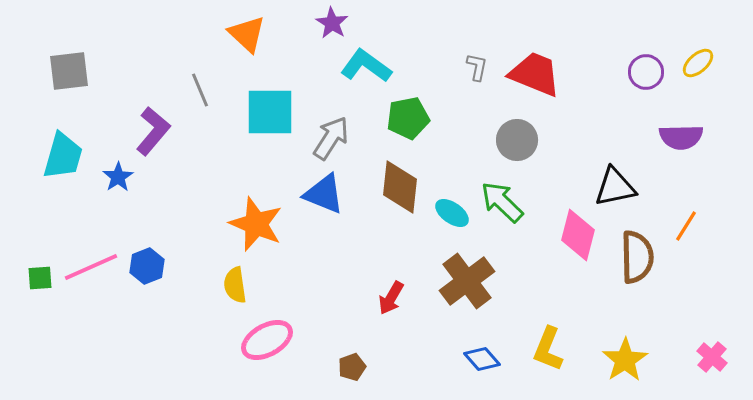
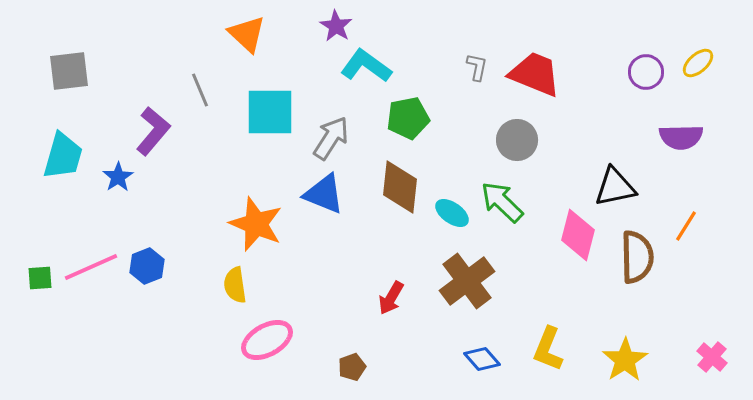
purple star: moved 4 px right, 3 px down
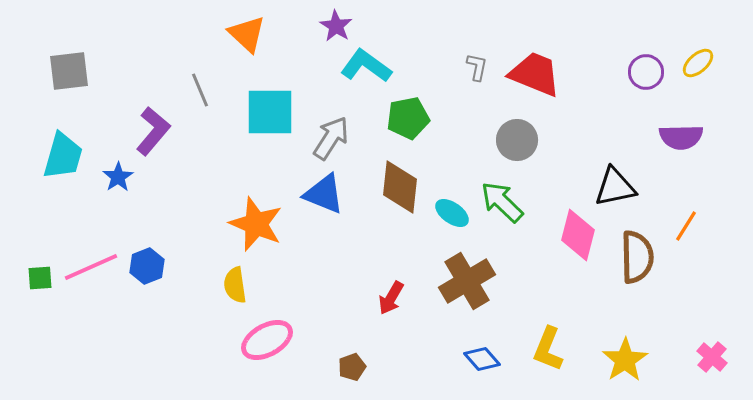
brown cross: rotated 6 degrees clockwise
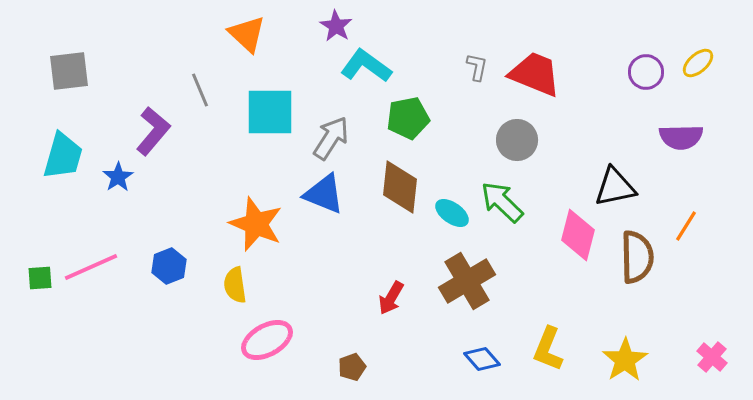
blue hexagon: moved 22 px right
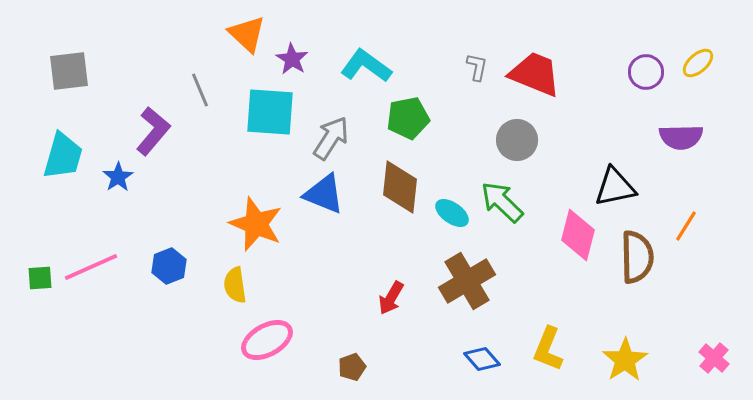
purple star: moved 44 px left, 33 px down
cyan square: rotated 4 degrees clockwise
pink cross: moved 2 px right, 1 px down
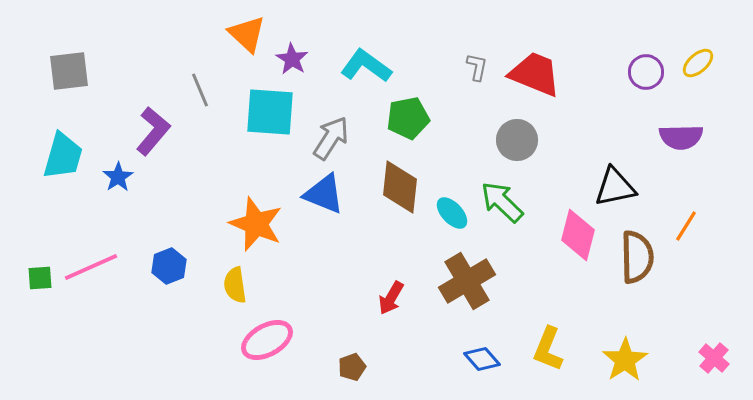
cyan ellipse: rotated 12 degrees clockwise
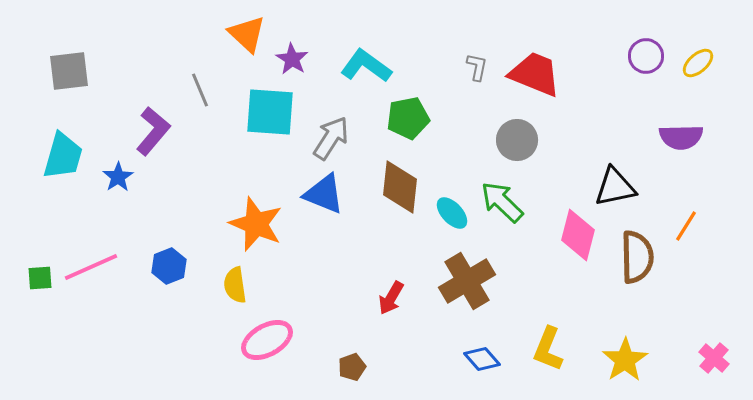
purple circle: moved 16 px up
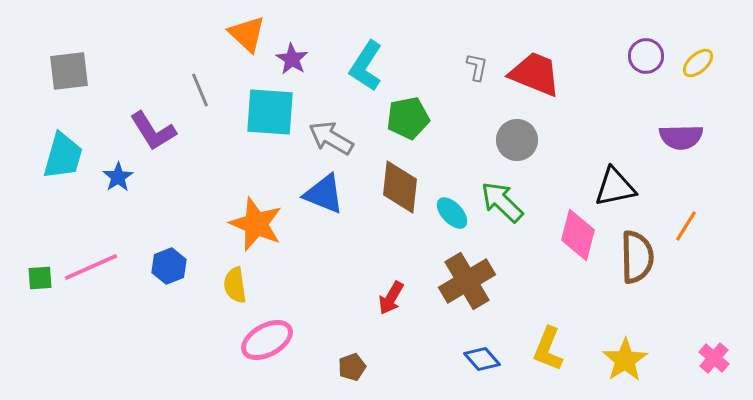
cyan L-shape: rotated 93 degrees counterclockwise
purple L-shape: rotated 108 degrees clockwise
gray arrow: rotated 93 degrees counterclockwise
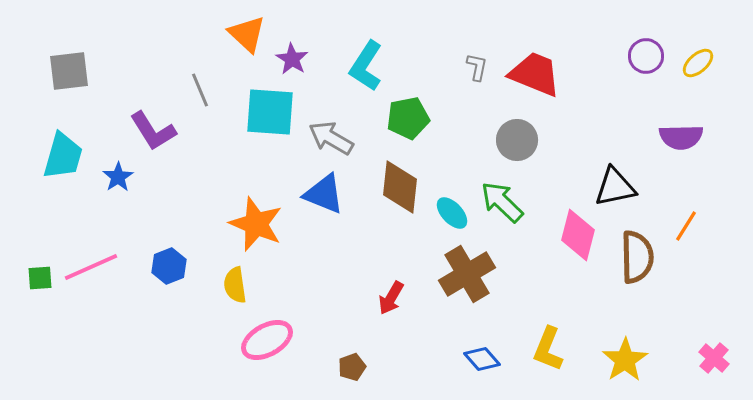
brown cross: moved 7 px up
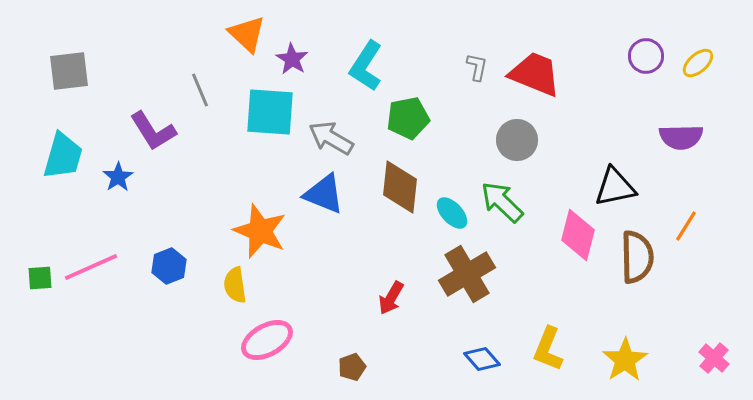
orange star: moved 4 px right, 7 px down
